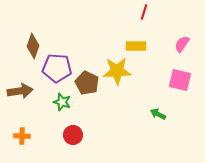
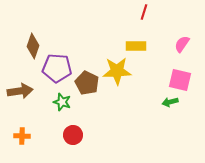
green arrow: moved 12 px right, 12 px up; rotated 42 degrees counterclockwise
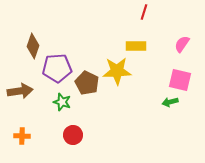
purple pentagon: rotated 8 degrees counterclockwise
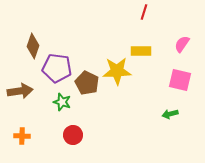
yellow rectangle: moved 5 px right, 5 px down
purple pentagon: rotated 12 degrees clockwise
green arrow: moved 12 px down
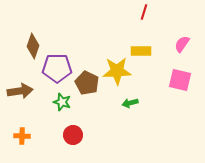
purple pentagon: rotated 8 degrees counterclockwise
green arrow: moved 40 px left, 11 px up
